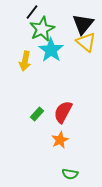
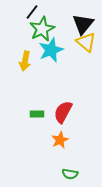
cyan star: rotated 15 degrees clockwise
green rectangle: rotated 48 degrees clockwise
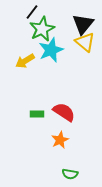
yellow triangle: moved 1 px left
yellow arrow: rotated 48 degrees clockwise
red semicircle: moved 1 px right; rotated 95 degrees clockwise
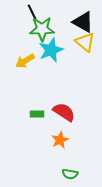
black line: rotated 63 degrees counterclockwise
black triangle: moved 2 px up; rotated 40 degrees counterclockwise
green star: rotated 25 degrees clockwise
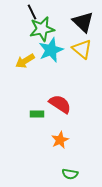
black triangle: rotated 15 degrees clockwise
green star: rotated 10 degrees counterclockwise
yellow triangle: moved 3 px left, 7 px down
red semicircle: moved 4 px left, 8 px up
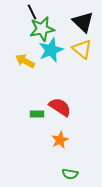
yellow arrow: rotated 60 degrees clockwise
red semicircle: moved 3 px down
